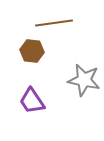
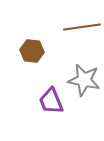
brown line: moved 28 px right, 4 px down
purple trapezoid: moved 19 px right; rotated 12 degrees clockwise
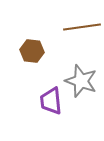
gray star: moved 3 px left, 1 px down; rotated 8 degrees clockwise
purple trapezoid: rotated 16 degrees clockwise
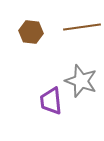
brown hexagon: moved 1 px left, 19 px up
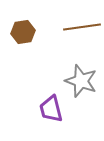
brown hexagon: moved 8 px left; rotated 15 degrees counterclockwise
purple trapezoid: moved 8 px down; rotated 8 degrees counterclockwise
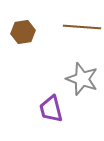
brown line: rotated 12 degrees clockwise
gray star: moved 1 px right, 2 px up
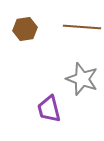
brown hexagon: moved 2 px right, 3 px up
purple trapezoid: moved 2 px left
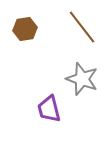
brown line: rotated 48 degrees clockwise
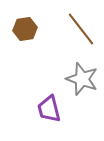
brown line: moved 1 px left, 2 px down
